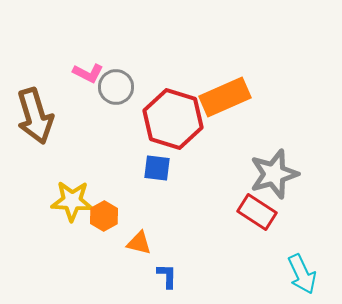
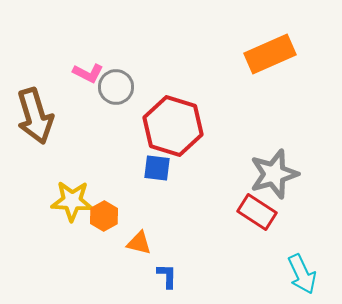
orange rectangle: moved 45 px right, 43 px up
red hexagon: moved 7 px down
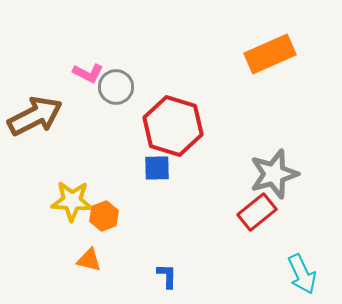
brown arrow: rotated 100 degrees counterclockwise
blue square: rotated 8 degrees counterclockwise
red rectangle: rotated 72 degrees counterclockwise
orange hexagon: rotated 8 degrees clockwise
orange triangle: moved 50 px left, 17 px down
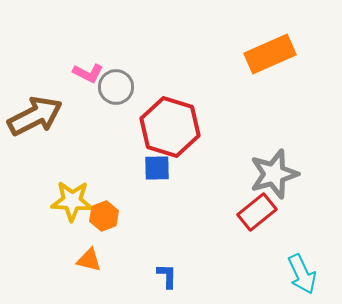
red hexagon: moved 3 px left, 1 px down
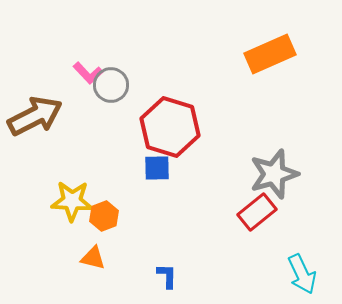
pink L-shape: rotated 20 degrees clockwise
gray circle: moved 5 px left, 2 px up
orange triangle: moved 4 px right, 2 px up
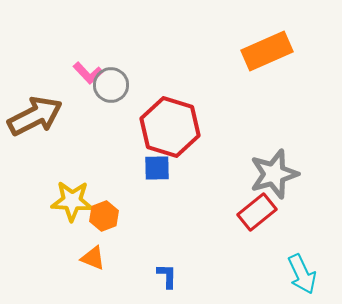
orange rectangle: moved 3 px left, 3 px up
orange triangle: rotated 8 degrees clockwise
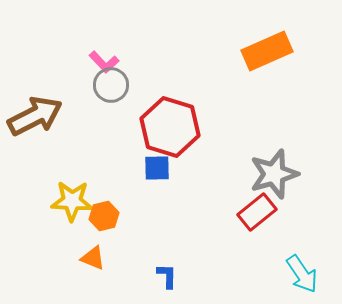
pink L-shape: moved 16 px right, 11 px up
orange hexagon: rotated 8 degrees clockwise
cyan arrow: rotated 9 degrees counterclockwise
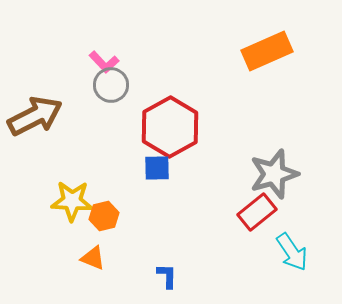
red hexagon: rotated 14 degrees clockwise
cyan arrow: moved 10 px left, 22 px up
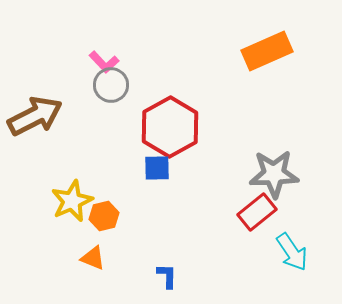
gray star: rotated 15 degrees clockwise
yellow star: rotated 27 degrees counterclockwise
